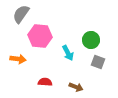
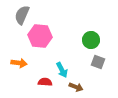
gray semicircle: moved 1 px right, 1 px down; rotated 12 degrees counterclockwise
cyan arrow: moved 6 px left, 17 px down
orange arrow: moved 1 px right, 4 px down
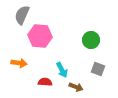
gray square: moved 7 px down
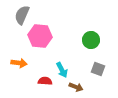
red semicircle: moved 1 px up
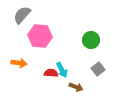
gray semicircle: rotated 18 degrees clockwise
gray square: rotated 32 degrees clockwise
red semicircle: moved 6 px right, 8 px up
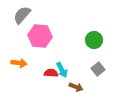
green circle: moved 3 px right
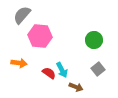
red semicircle: moved 2 px left; rotated 32 degrees clockwise
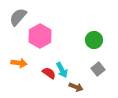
gray semicircle: moved 4 px left, 2 px down
pink hexagon: rotated 25 degrees clockwise
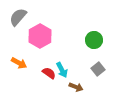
orange arrow: rotated 21 degrees clockwise
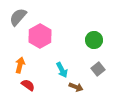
orange arrow: moved 1 px right, 2 px down; rotated 105 degrees counterclockwise
red semicircle: moved 21 px left, 12 px down
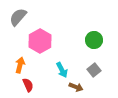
pink hexagon: moved 5 px down
gray square: moved 4 px left, 1 px down
red semicircle: rotated 32 degrees clockwise
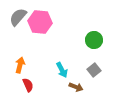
pink hexagon: moved 19 px up; rotated 25 degrees counterclockwise
